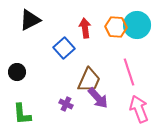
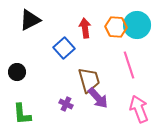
pink line: moved 7 px up
brown trapezoid: rotated 40 degrees counterclockwise
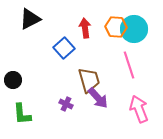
black triangle: moved 1 px up
cyan circle: moved 3 px left, 4 px down
black circle: moved 4 px left, 8 px down
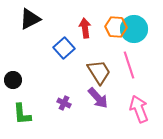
brown trapezoid: moved 10 px right, 8 px up; rotated 16 degrees counterclockwise
purple cross: moved 2 px left, 1 px up
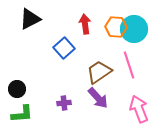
red arrow: moved 4 px up
brown trapezoid: rotated 92 degrees counterclockwise
black circle: moved 4 px right, 9 px down
purple cross: rotated 32 degrees counterclockwise
green L-shape: rotated 90 degrees counterclockwise
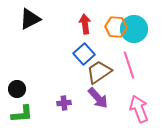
blue square: moved 20 px right, 6 px down
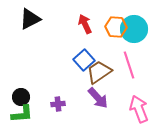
red arrow: rotated 18 degrees counterclockwise
blue square: moved 6 px down
black circle: moved 4 px right, 8 px down
purple cross: moved 6 px left, 1 px down
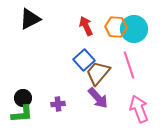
red arrow: moved 1 px right, 2 px down
brown trapezoid: moved 1 px left, 1 px down; rotated 16 degrees counterclockwise
black circle: moved 2 px right, 1 px down
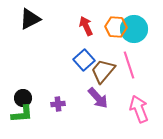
brown trapezoid: moved 5 px right, 2 px up
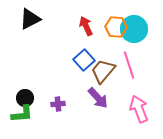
black circle: moved 2 px right
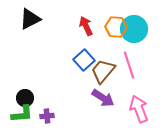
purple arrow: moved 5 px right; rotated 15 degrees counterclockwise
purple cross: moved 11 px left, 12 px down
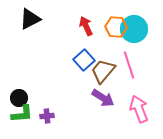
black circle: moved 6 px left
